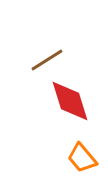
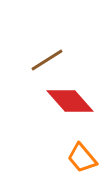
red diamond: rotated 24 degrees counterclockwise
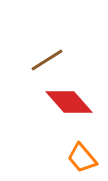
red diamond: moved 1 px left, 1 px down
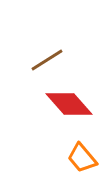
red diamond: moved 2 px down
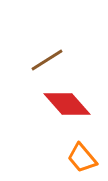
red diamond: moved 2 px left
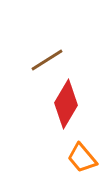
red diamond: moved 1 px left; rotated 72 degrees clockwise
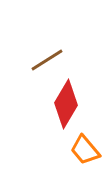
orange trapezoid: moved 3 px right, 8 px up
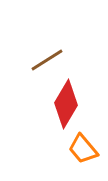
orange trapezoid: moved 2 px left, 1 px up
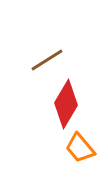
orange trapezoid: moved 3 px left, 1 px up
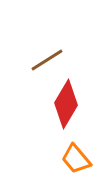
orange trapezoid: moved 4 px left, 11 px down
